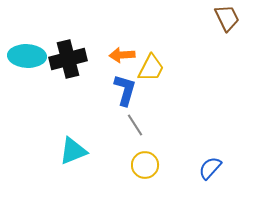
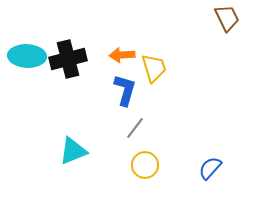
yellow trapezoid: moved 3 px right; rotated 44 degrees counterclockwise
gray line: moved 3 px down; rotated 70 degrees clockwise
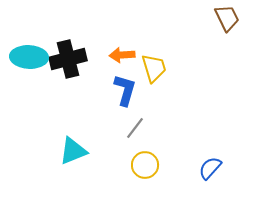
cyan ellipse: moved 2 px right, 1 px down
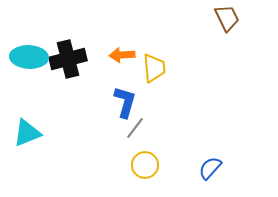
yellow trapezoid: rotated 12 degrees clockwise
blue L-shape: moved 12 px down
cyan triangle: moved 46 px left, 18 px up
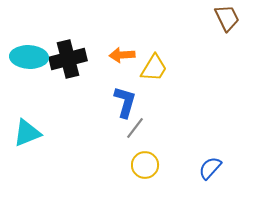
yellow trapezoid: rotated 36 degrees clockwise
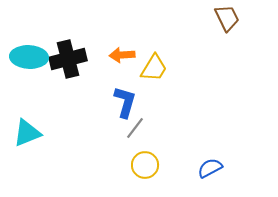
blue semicircle: rotated 20 degrees clockwise
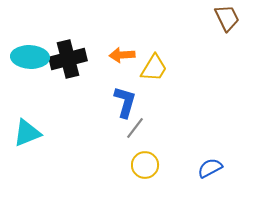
cyan ellipse: moved 1 px right
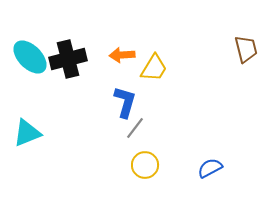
brown trapezoid: moved 19 px right, 31 px down; rotated 12 degrees clockwise
cyan ellipse: rotated 42 degrees clockwise
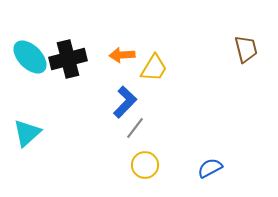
blue L-shape: rotated 28 degrees clockwise
cyan triangle: rotated 20 degrees counterclockwise
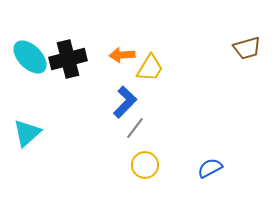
brown trapezoid: moved 1 px right, 1 px up; rotated 88 degrees clockwise
yellow trapezoid: moved 4 px left
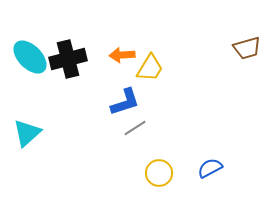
blue L-shape: rotated 28 degrees clockwise
gray line: rotated 20 degrees clockwise
yellow circle: moved 14 px right, 8 px down
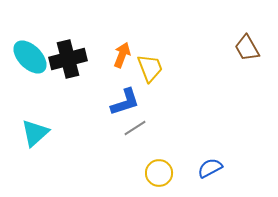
brown trapezoid: rotated 76 degrees clockwise
orange arrow: rotated 115 degrees clockwise
yellow trapezoid: rotated 52 degrees counterclockwise
cyan triangle: moved 8 px right
